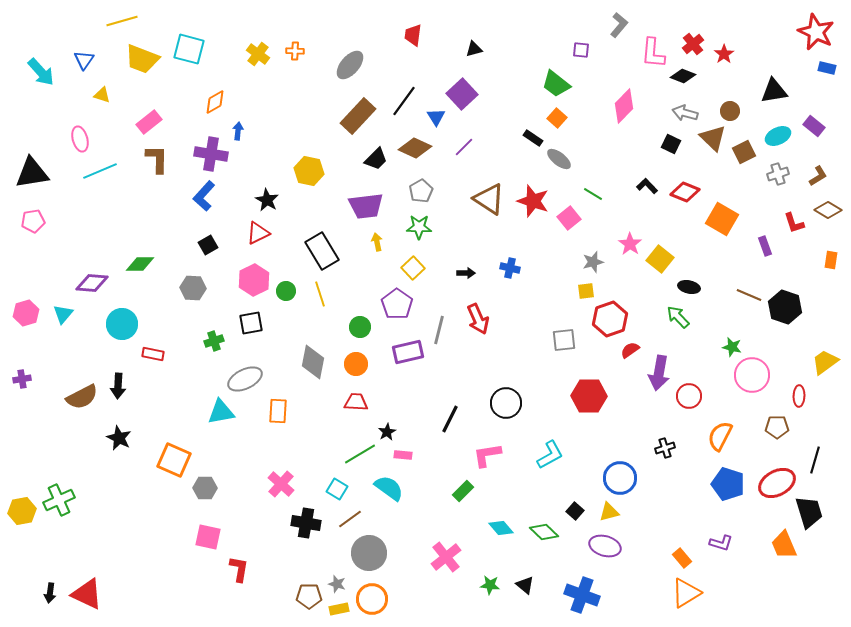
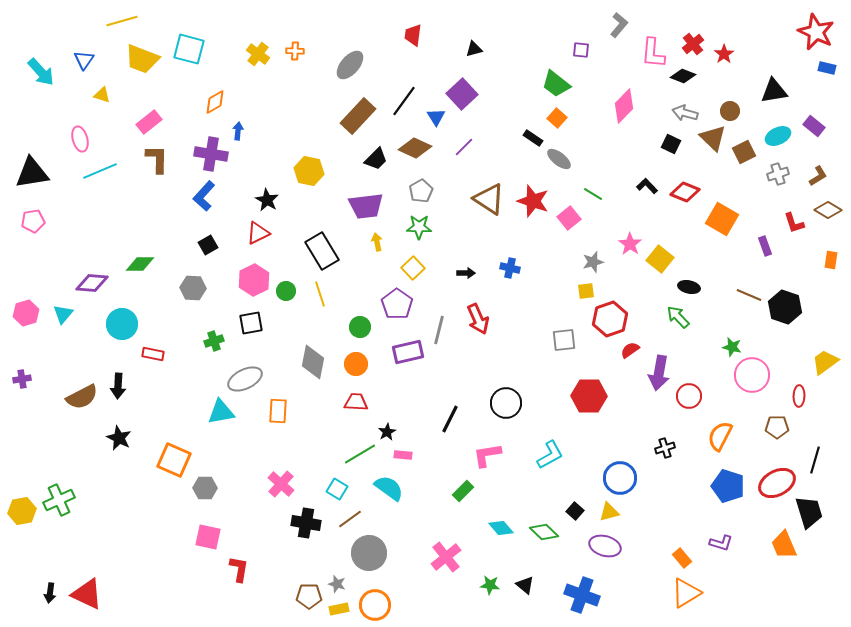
blue pentagon at (728, 484): moved 2 px down
orange circle at (372, 599): moved 3 px right, 6 px down
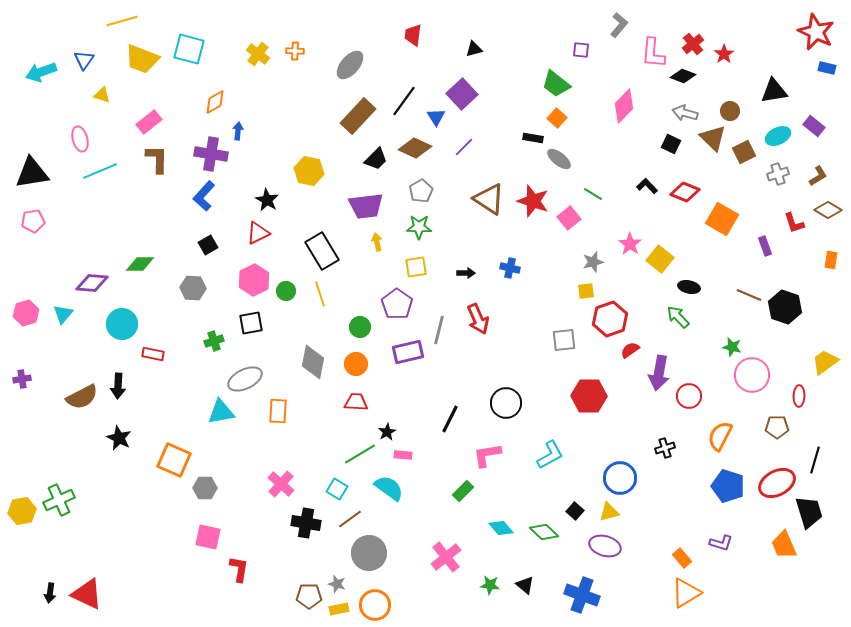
cyan arrow at (41, 72): rotated 112 degrees clockwise
black rectangle at (533, 138): rotated 24 degrees counterclockwise
yellow square at (413, 268): moved 3 px right, 1 px up; rotated 35 degrees clockwise
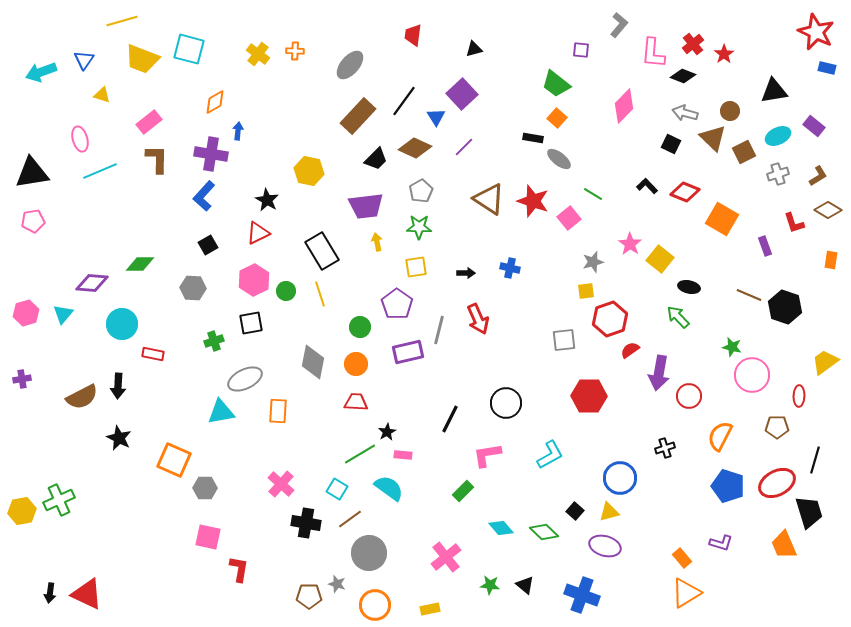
yellow rectangle at (339, 609): moved 91 px right
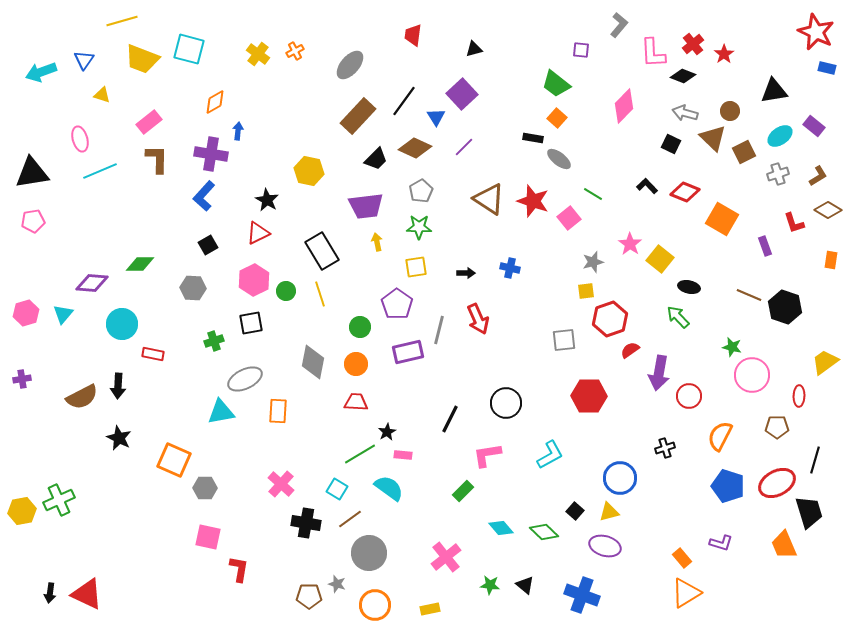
orange cross at (295, 51): rotated 30 degrees counterclockwise
pink L-shape at (653, 53): rotated 8 degrees counterclockwise
cyan ellipse at (778, 136): moved 2 px right; rotated 10 degrees counterclockwise
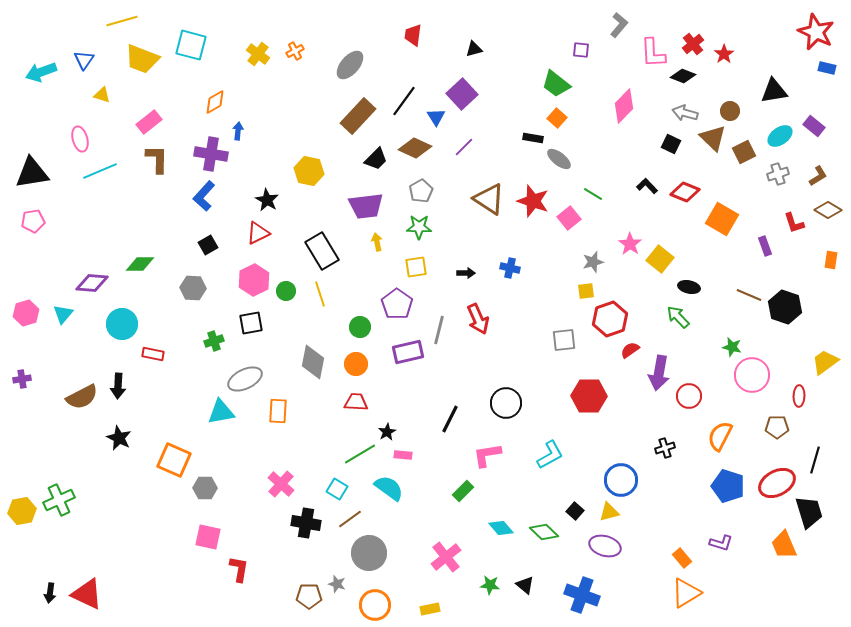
cyan square at (189, 49): moved 2 px right, 4 px up
blue circle at (620, 478): moved 1 px right, 2 px down
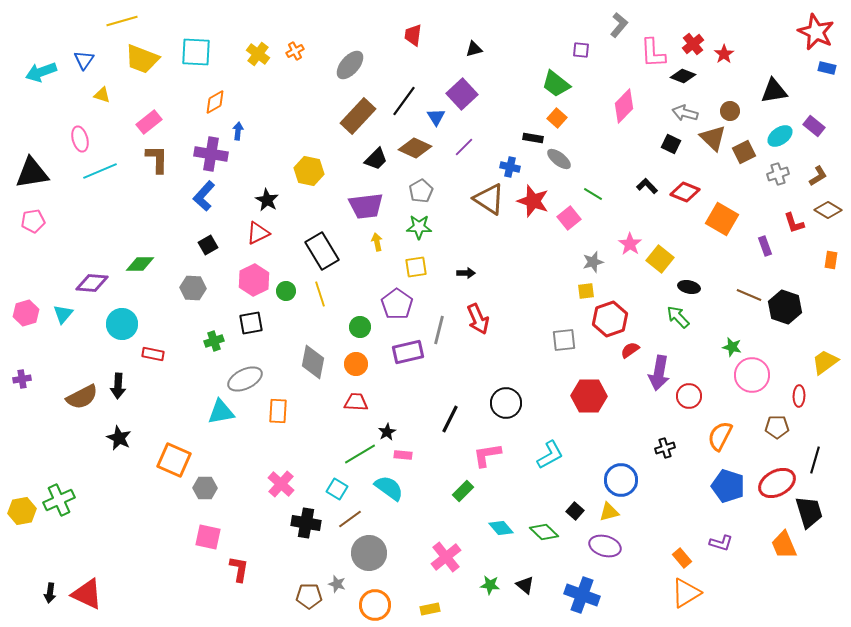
cyan square at (191, 45): moved 5 px right, 7 px down; rotated 12 degrees counterclockwise
blue cross at (510, 268): moved 101 px up
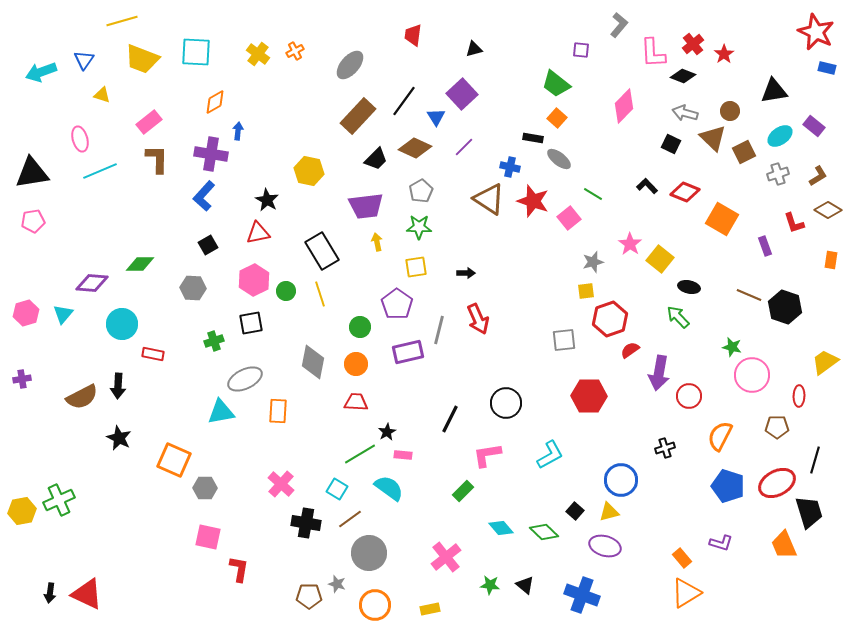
red triangle at (258, 233): rotated 15 degrees clockwise
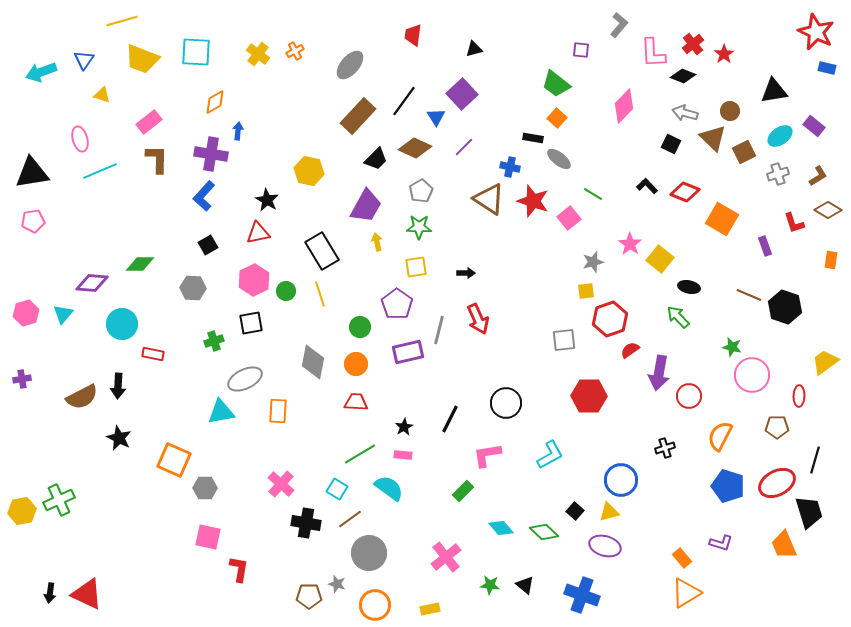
purple trapezoid at (366, 206): rotated 54 degrees counterclockwise
black star at (387, 432): moved 17 px right, 5 px up
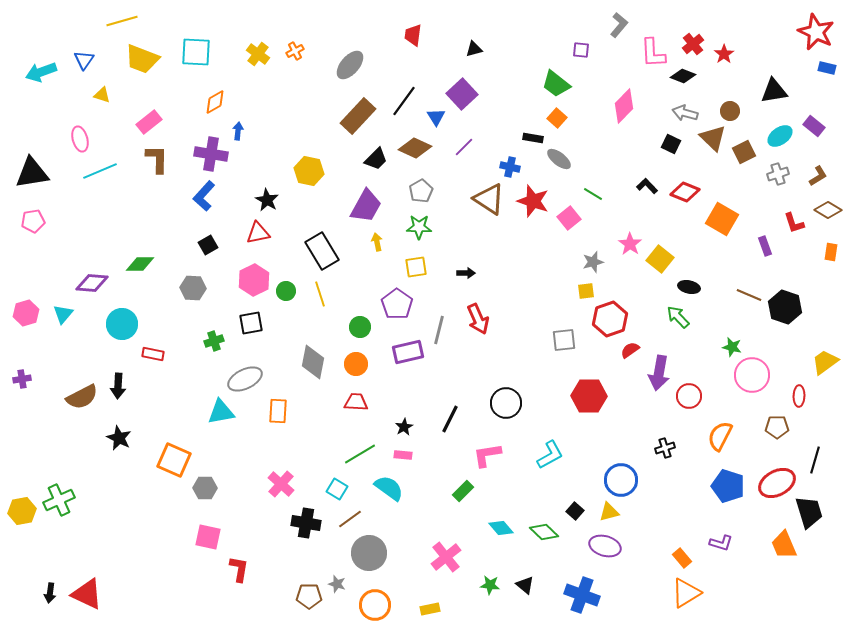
orange rectangle at (831, 260): moved 8 px up
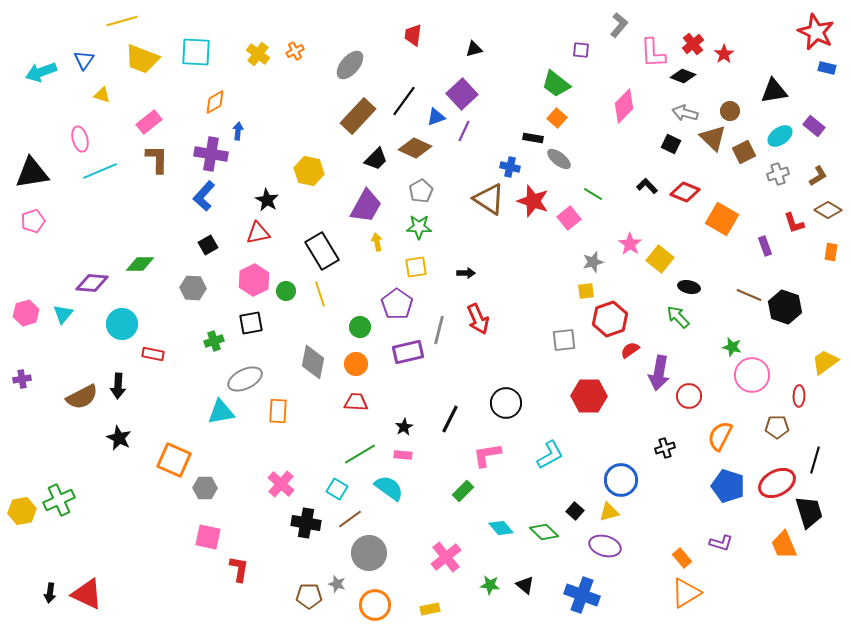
blue triangle at (436, 117): rotated 42 degrees clockwise
purple line at (464, 147): moved 16 px up; rotated 20 degrees counterclockwise
pink pentagon at (33, 221): rotated 10 degrees counterclockwise
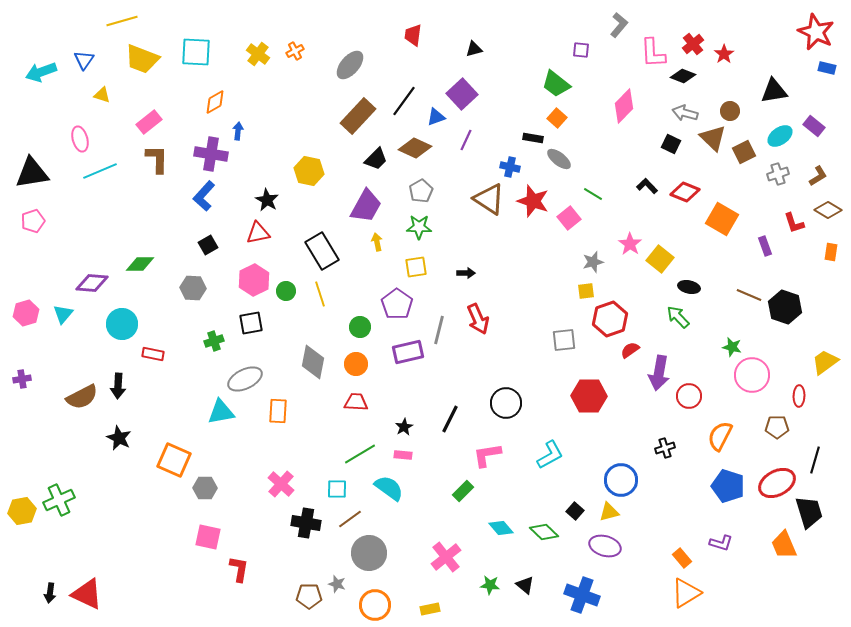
purple line at (464, 131): moved 2 px right, 9 px down
cyan square at (337, 489): rotated 30 degrees counterclockwise
